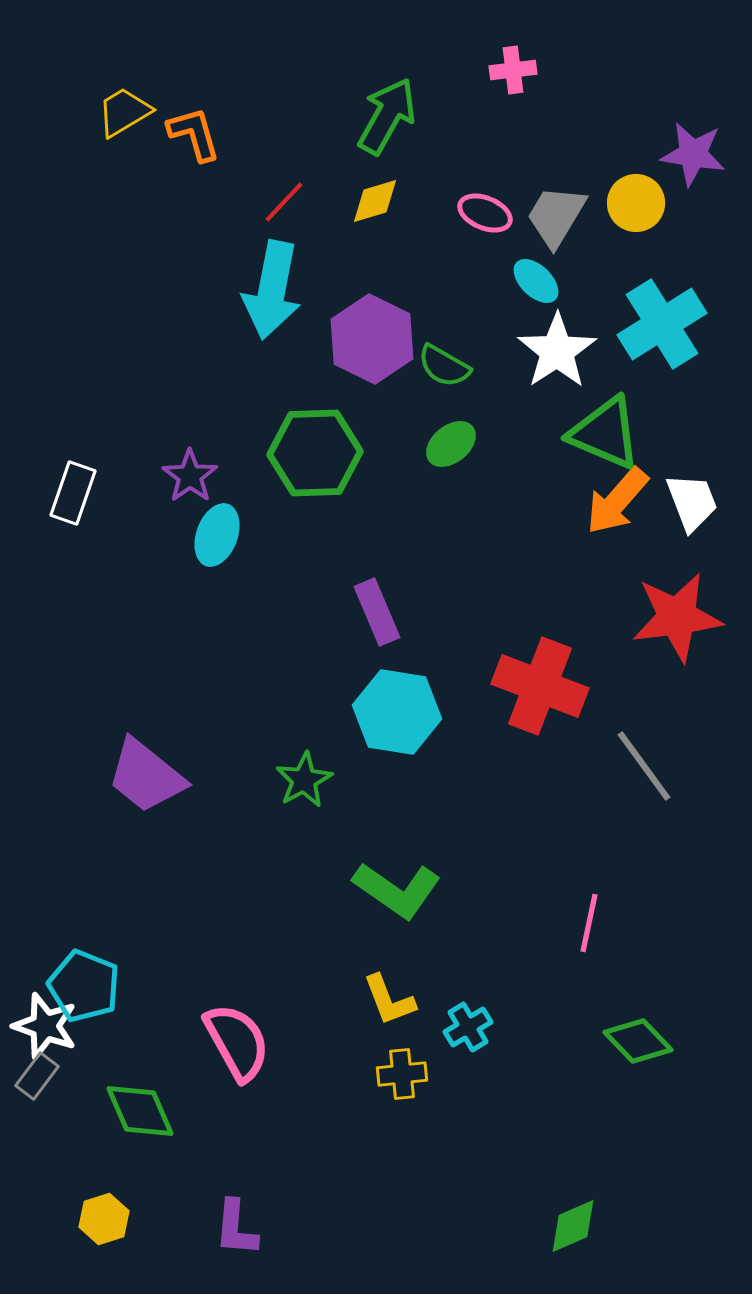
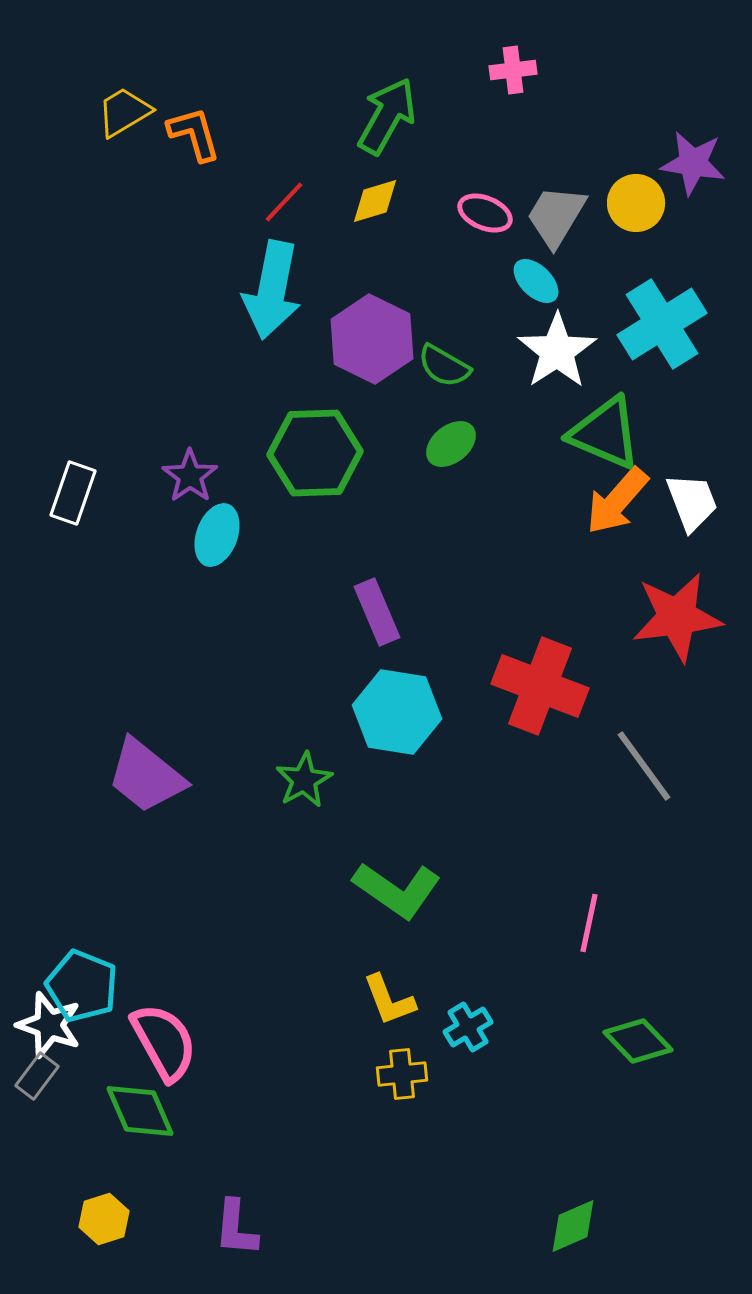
purple star at (693, 154): moved 9 px down
cyan pentagon at (84, 986): moved 2 px left
white star at (45, 1026): moved 4 px right, 1 px up
pink semicircle at (237, 1042): moved 73 px left
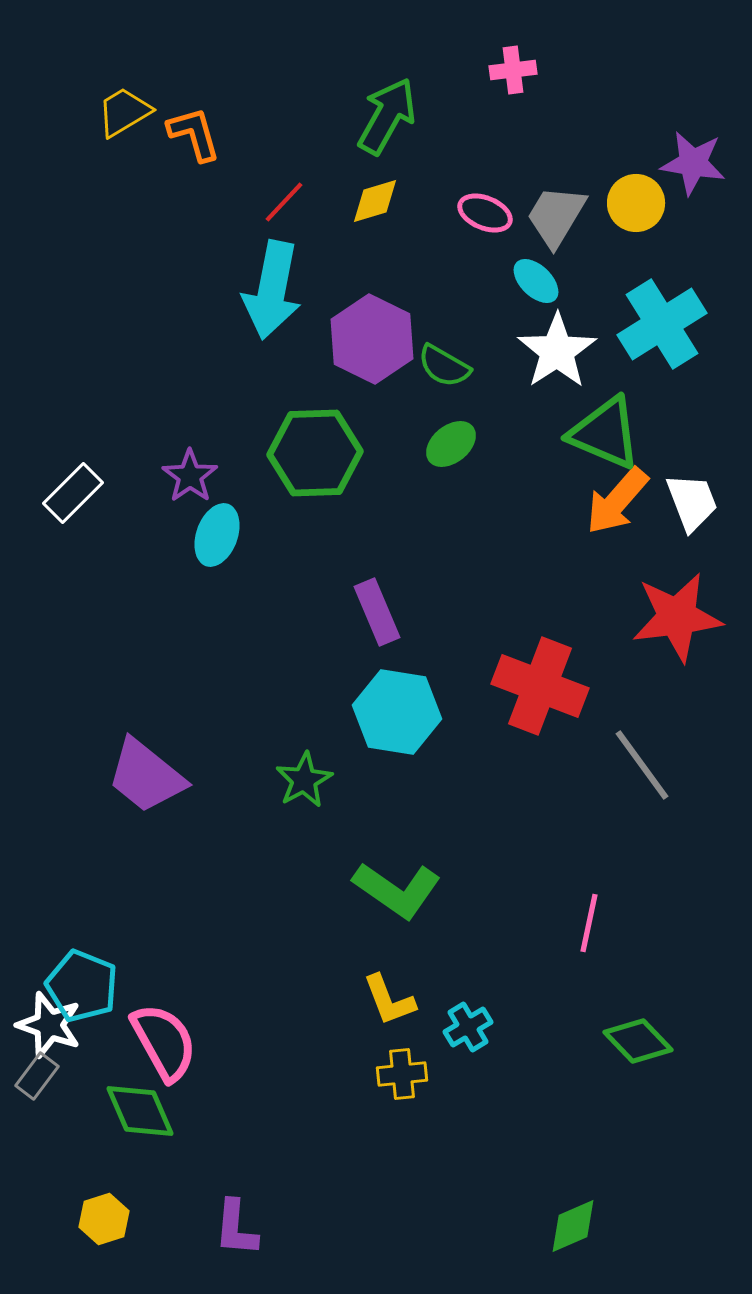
white rectangle at (73, 493): rotated 26 degrees clockwise
gray line at (644, 766): moved 2 px left, 1 px up
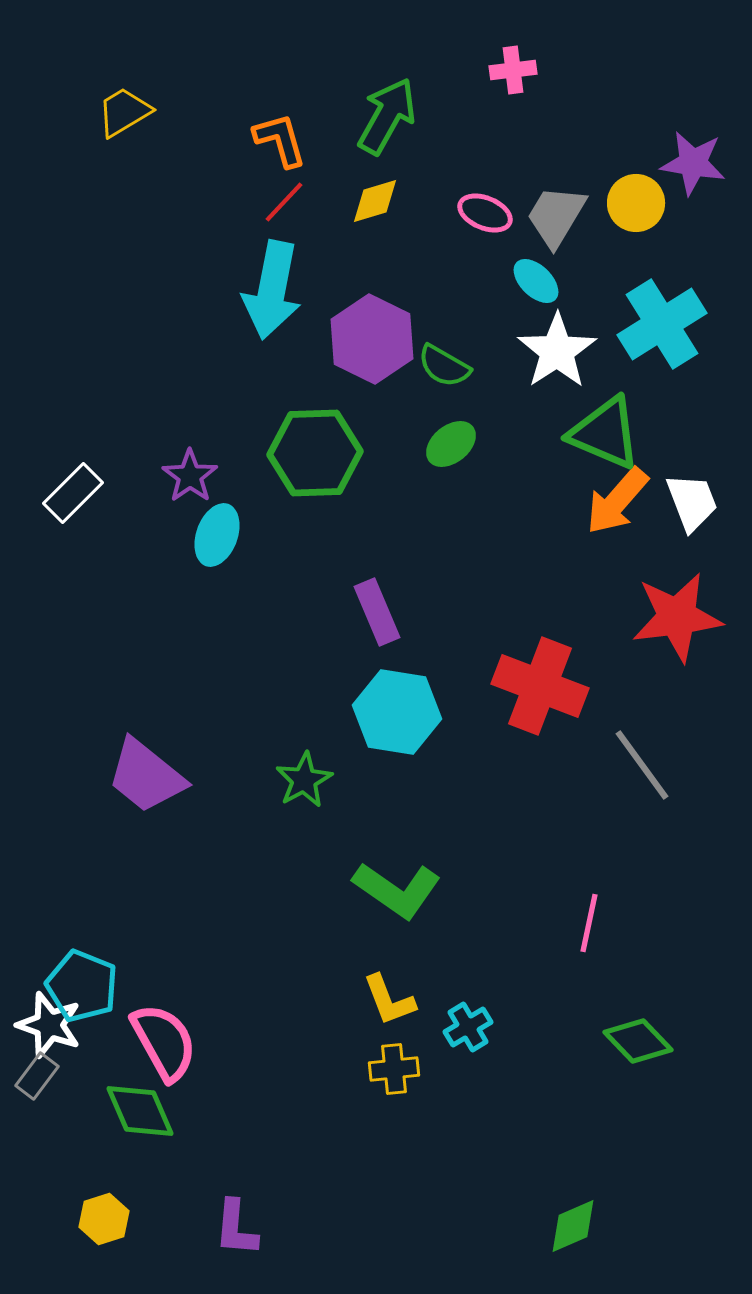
orange L-shape at (194, 134): moved 86 px right, 6 px down
yellow cross at (402, 1074): moved 8 px left, 5 px up
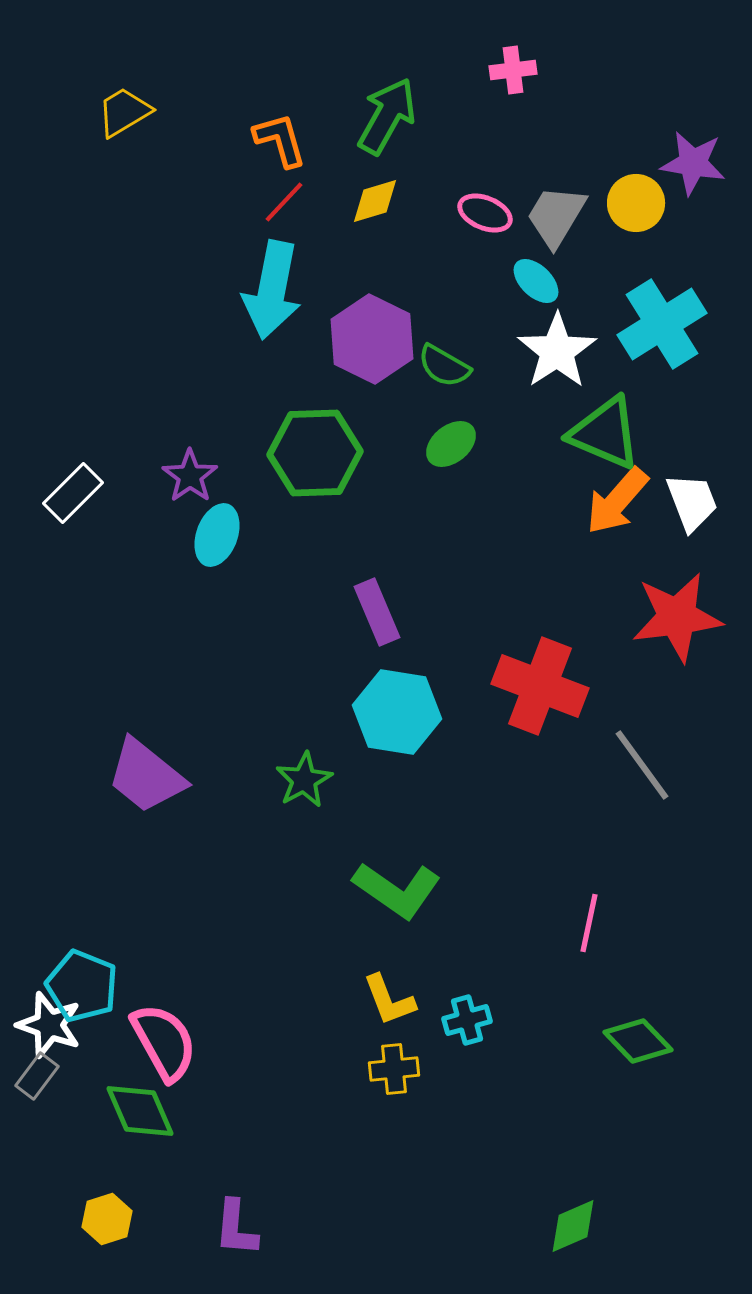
cyan cross at (468, 1027): moved 1 px left, 7 px up; rotated 15 degrees clockwise
yellow hexagon at (104, 1219): moved 3 px right
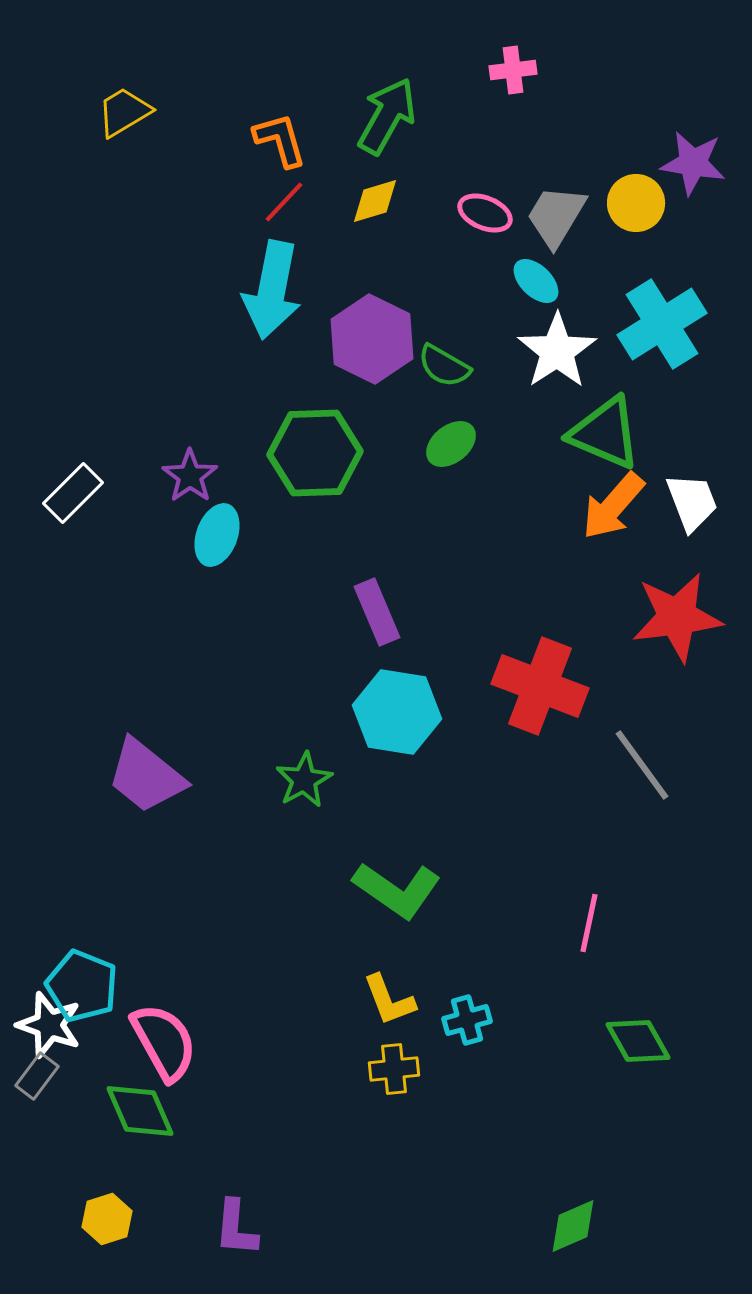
orange arrow at (617, 501): moved 4 px left, 5 px down
green diamond at (638, 1041): rotated 14 degrees clockwise
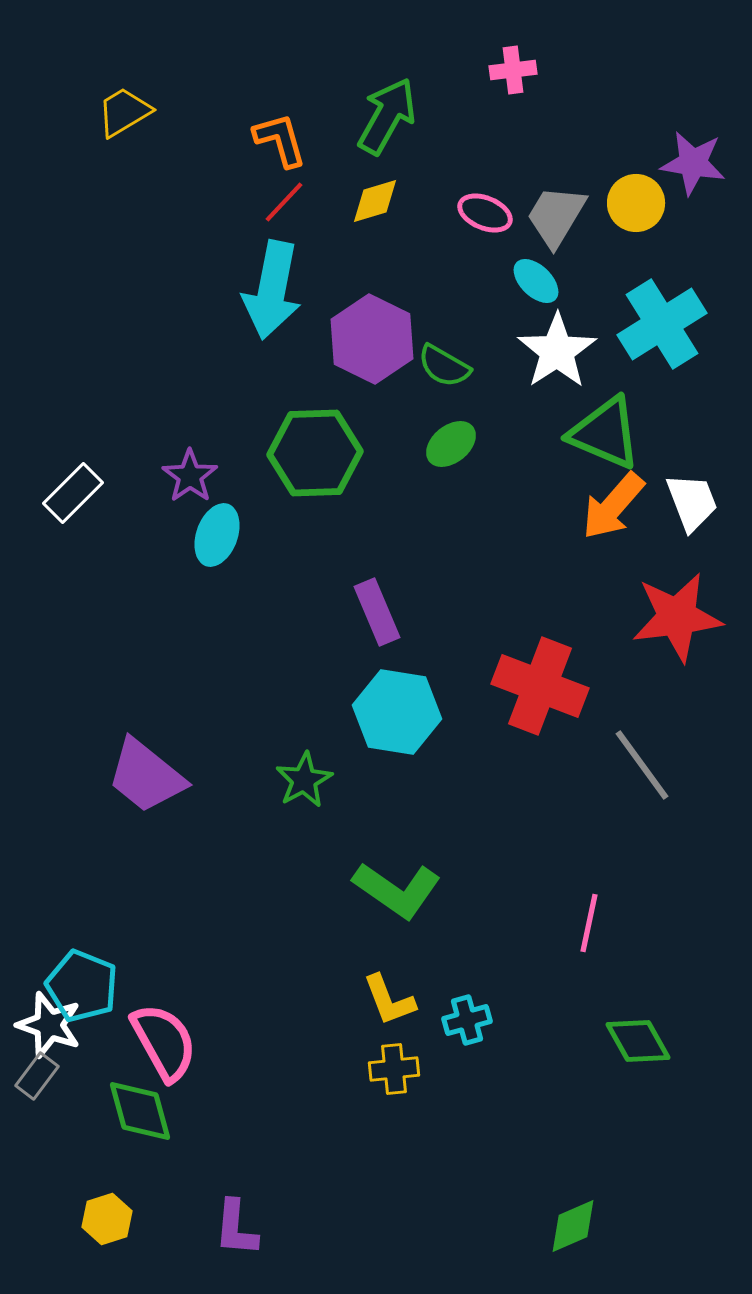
green diamond at (140, 1111): rotated 8 degrees clockwise
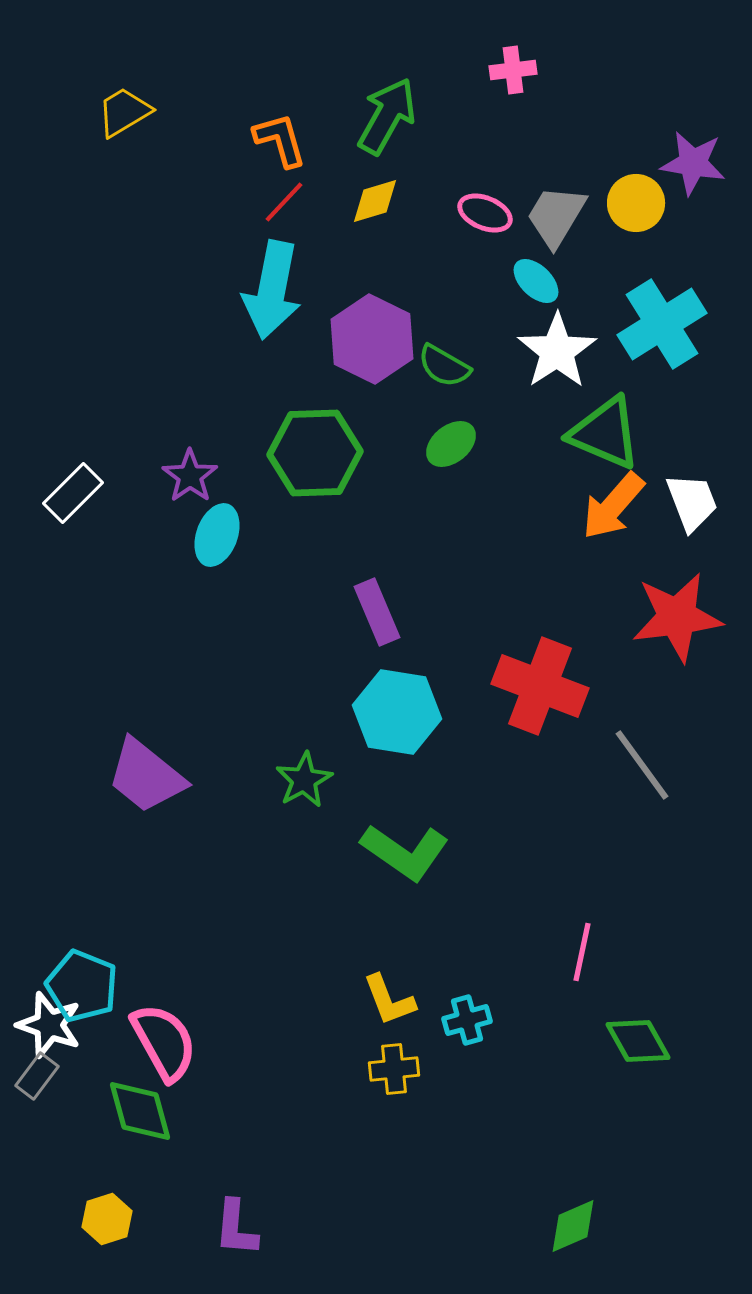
green L-shape at (397, 890): moved 8 px right, 38 px up
pink line at (589, 923): moved 7 px left, 29 px down
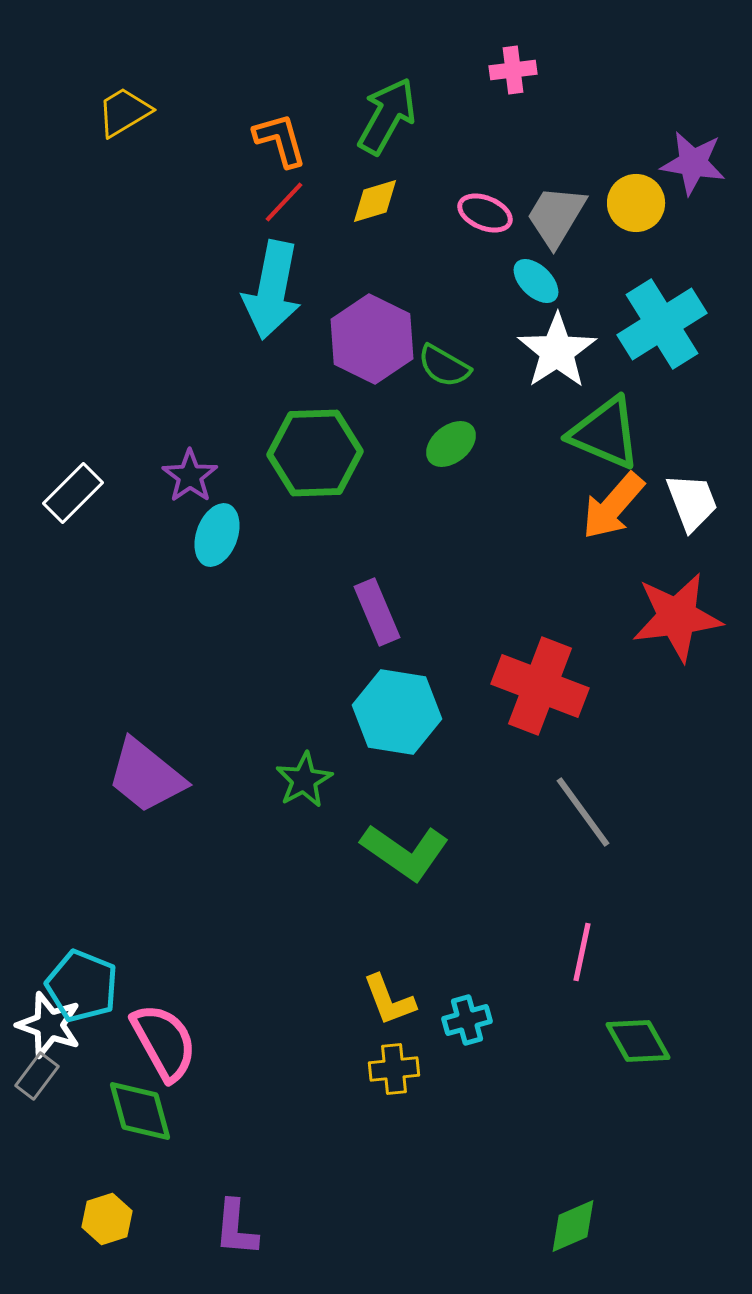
gray line at (642, 765): moved 59 px left, 47 px down
